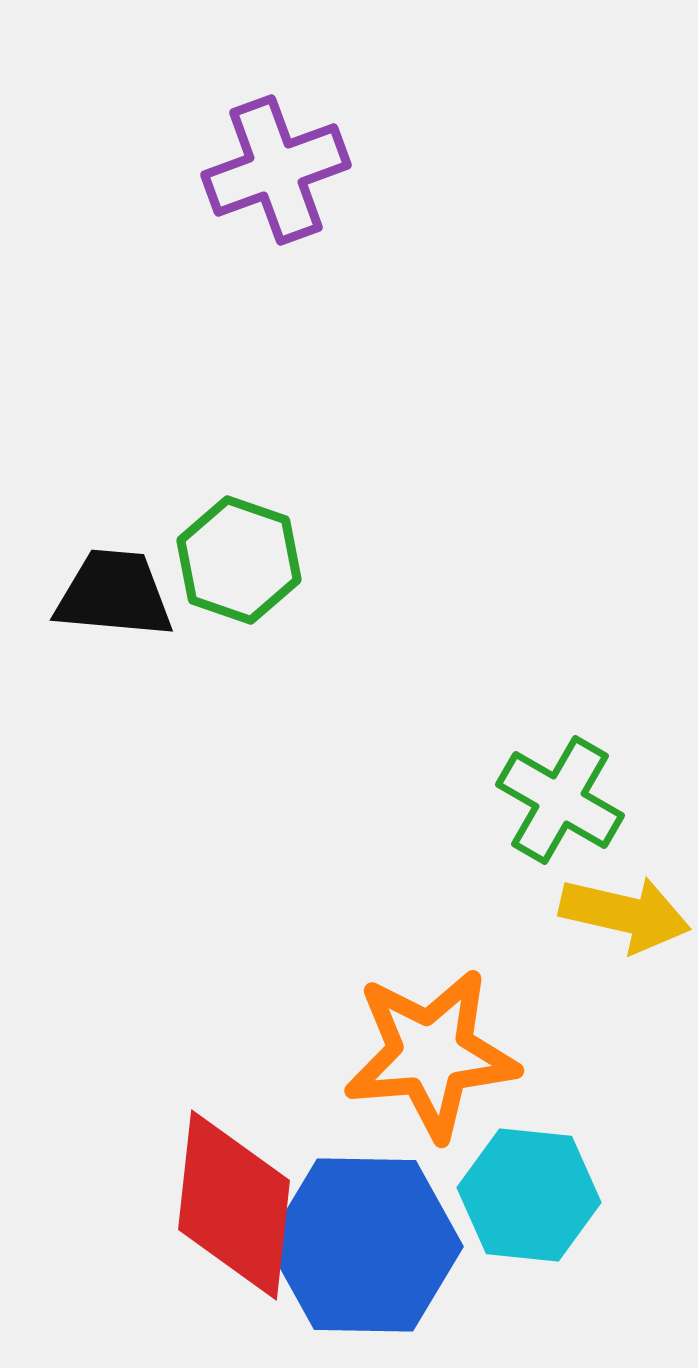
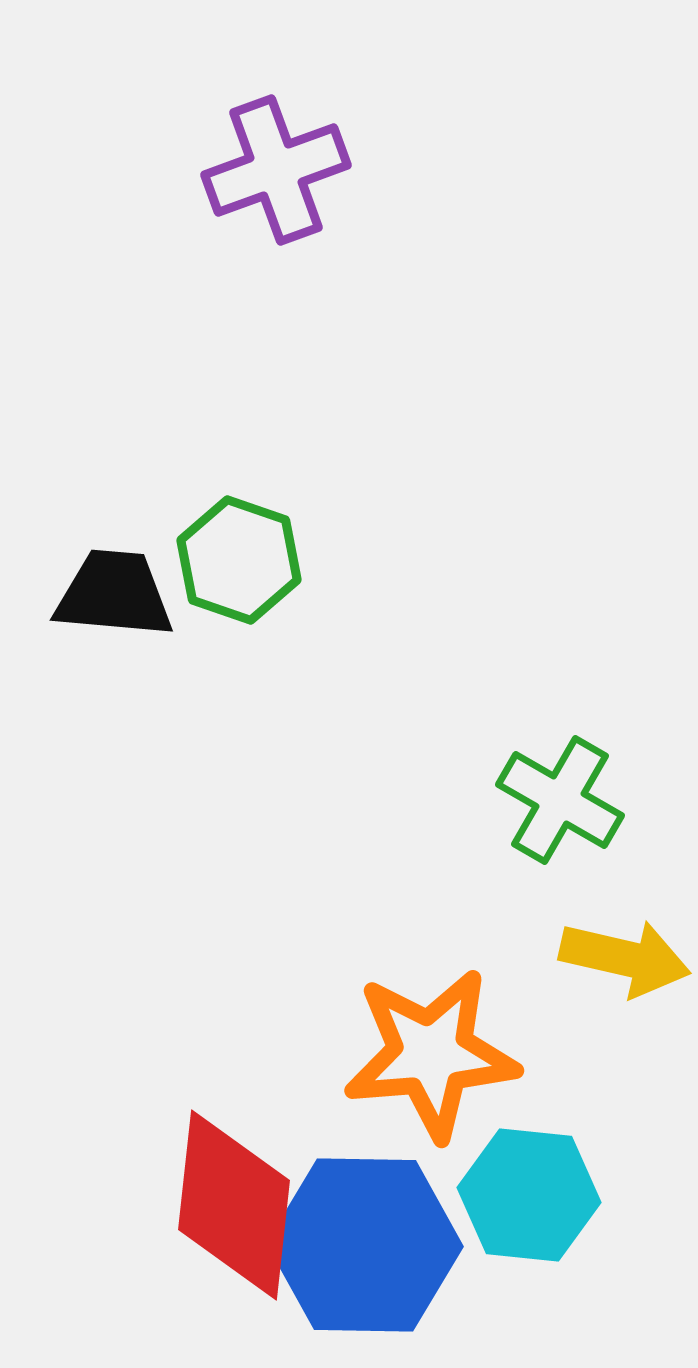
yellow arrow: moved 44 px down
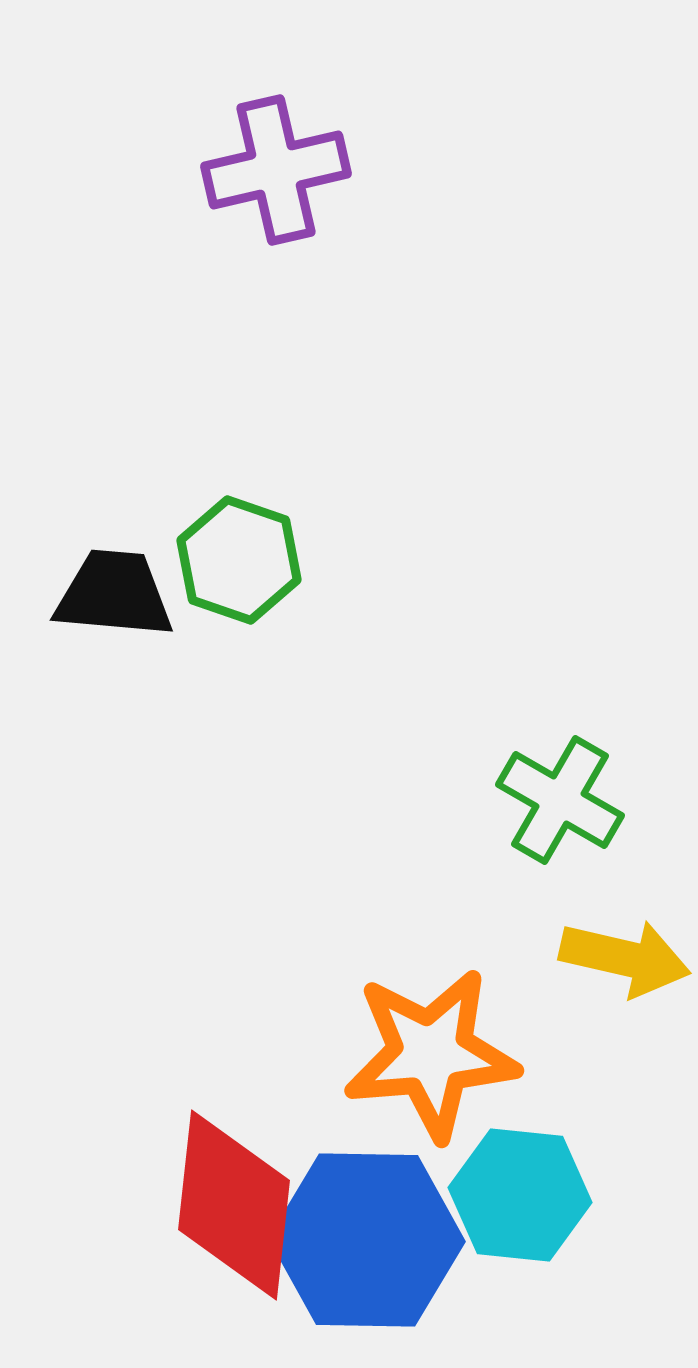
purple cross: rotated 7 degrees clockwise
cyan hexagon: moved 9 px left
blue hexagon: moved 2 px right, 5 px up
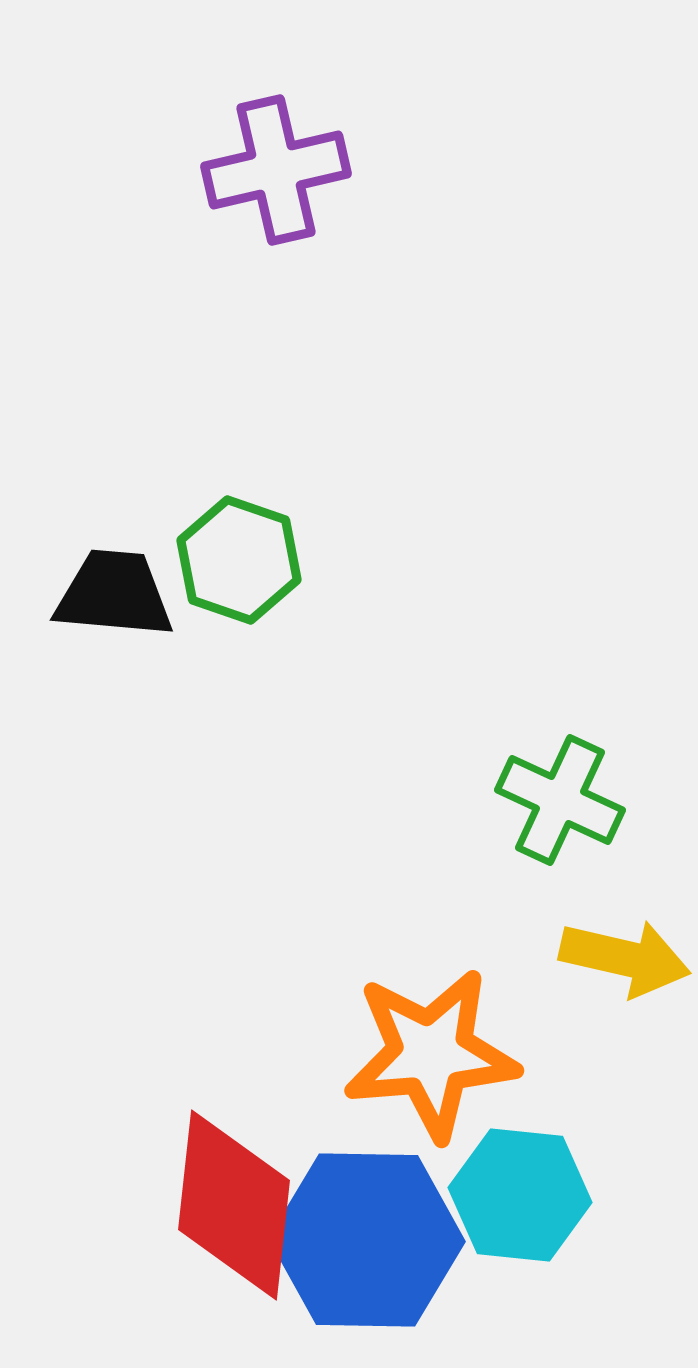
green cross: rotated 5 degrees counterclockwise
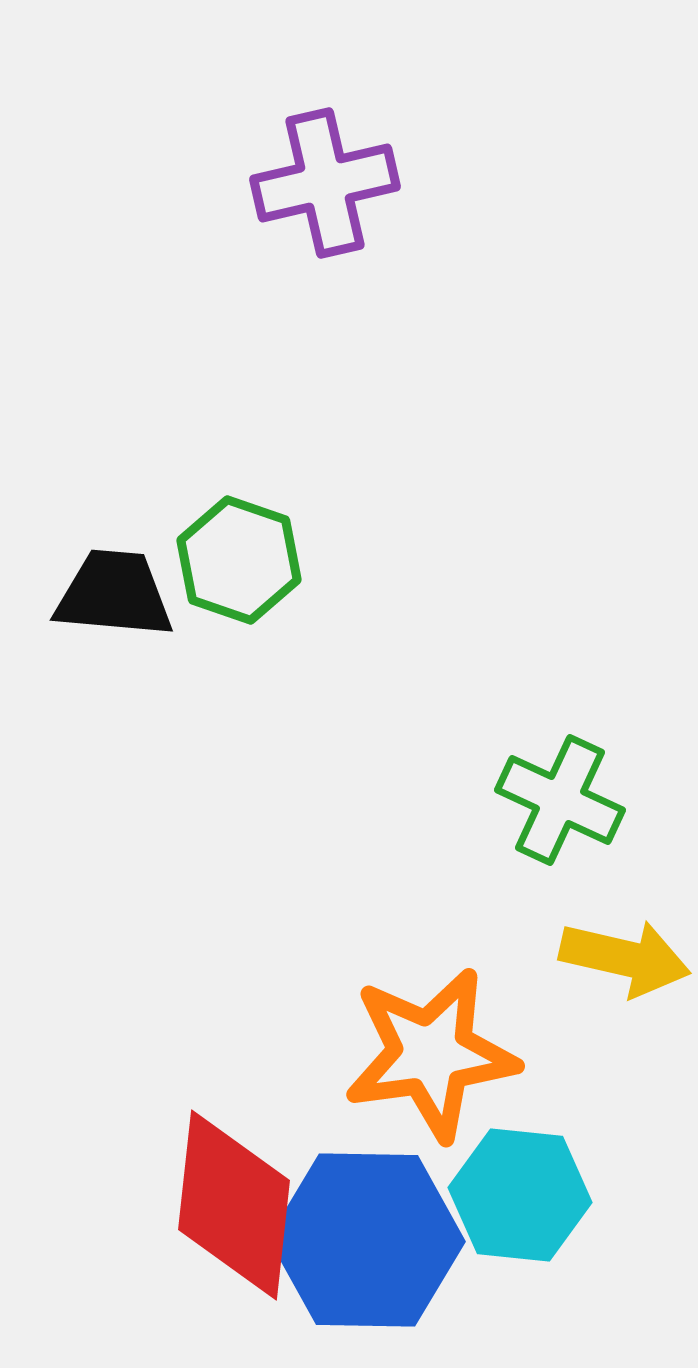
purple cross: moved 49 px right, 13 px down
orange star: rotated 3 degrees counterclockwise
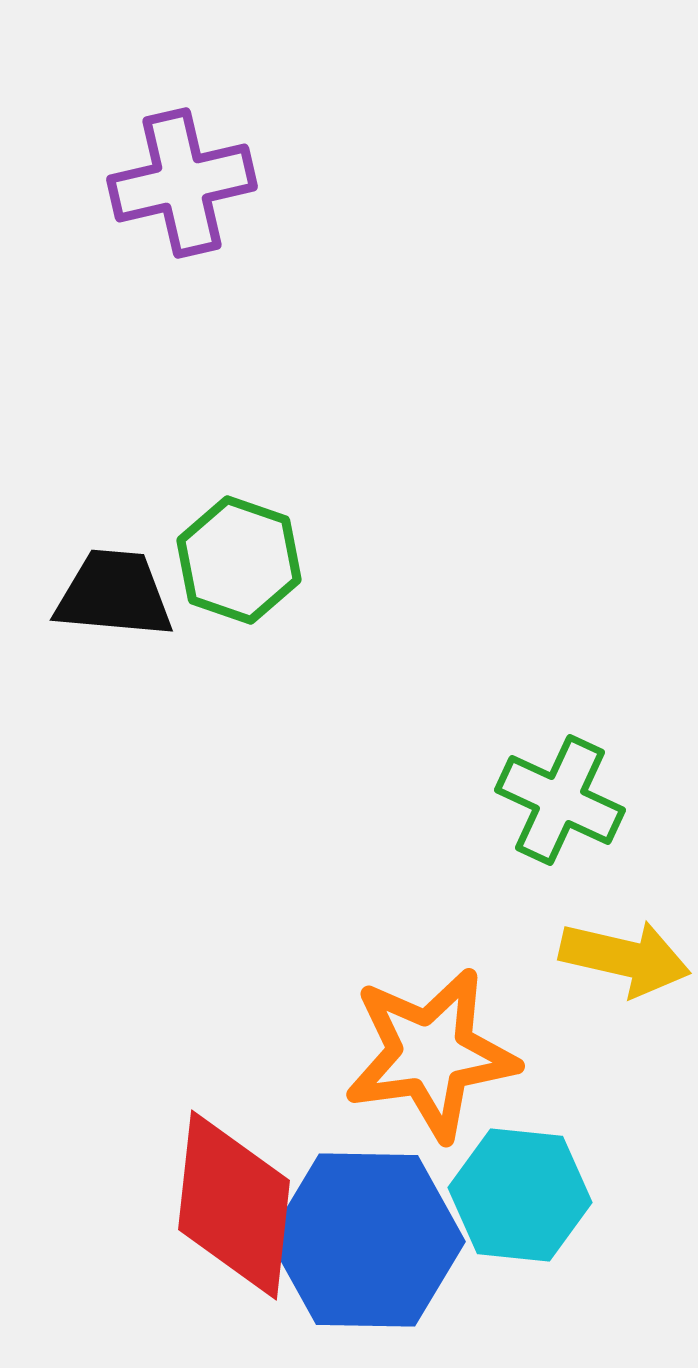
purple cross: moved 143 px left
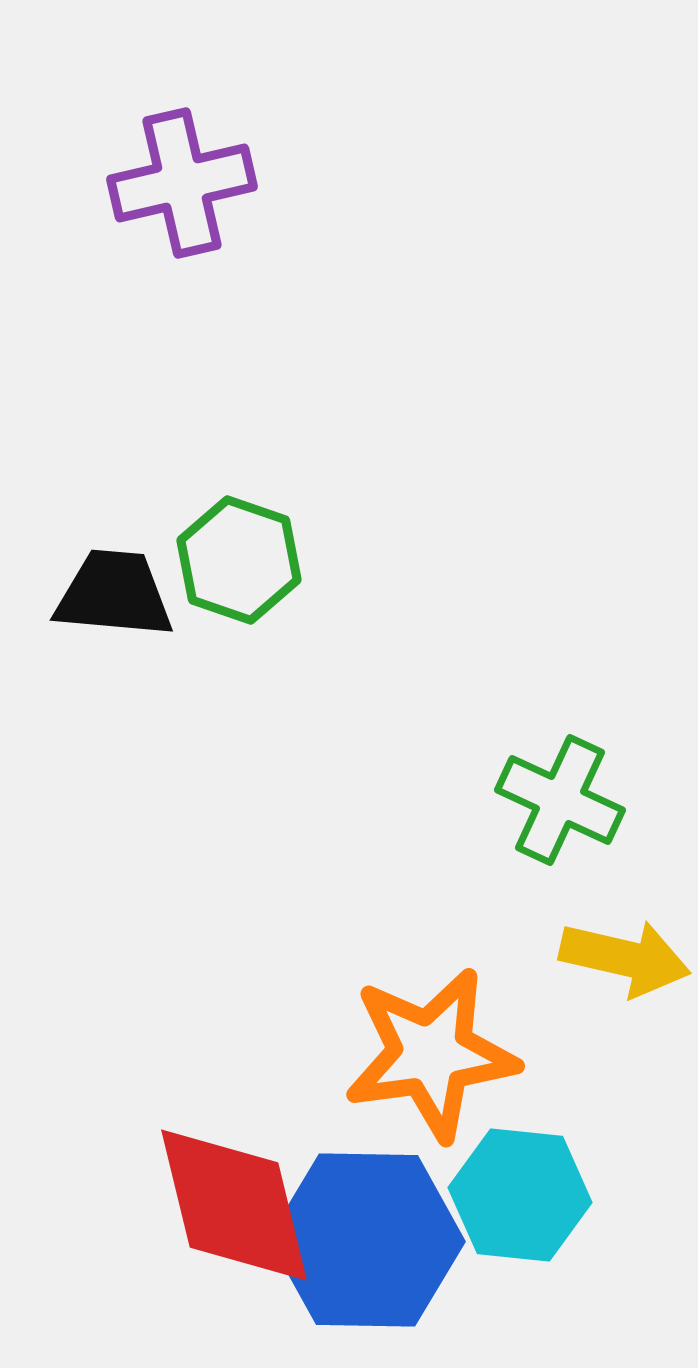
red diamond: rotated 20 degrees counterclockwise
